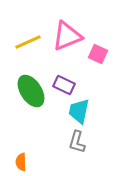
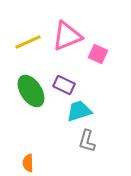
cyan trapezoid: rotated 60 degrees clockwise
gray L-shape: moved 10 px right, 1 px up
orange semicircle: moved 7 px right, 1 px down
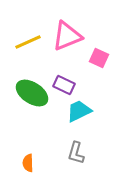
pink square: moved 1 px right, 4 px down
green ellipse: moved 1 px right, 2 px down; rotated 24 degrees counterclockwise
cyan trapezoid: rotated 8 degrees counterclockwise
gray L-shape: moved 11 px left, 12 px down
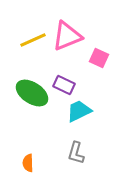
yellow line: moved 5 px right, 2 px up
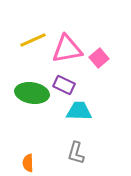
pink triangle: moved 13 px down; rotated 12 degrees clockwise
pink square: rotated 24 degrees clockwise
green ellipse: rotated 24 degrees counterclockwise
cyan trapezoid: rotated 28 degrees clockwise
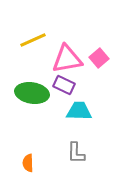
pink triangle: moved 10 px down
gray L-shape: rotated 15 degrees counterclockwise
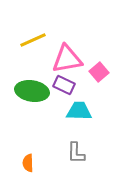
pink square: moved 14 px down
green ellipse: moved 2 px up
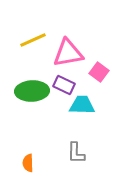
pink triangle: moved 1 px right, 6 px up
pink square: rotated 12 degrees counterclockwise
green ellipse: rotated 12 degrees counterclockwise
cyan trapezoid: moved 3 px right, 6 px up
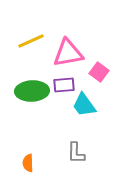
yellow line: moved 2 px left, 1 px down
purple rectangle: rotated 30 degrees counterclockwise
cyan trapezoid: moved 2 px right; rotated 128 degrees counterclockwise
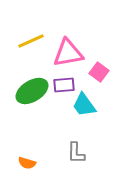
green ellipse: rotated 28 degrees counterclockwise
orange semicircle: moved 1 px left; rotated 72 degrees counterclockwise
